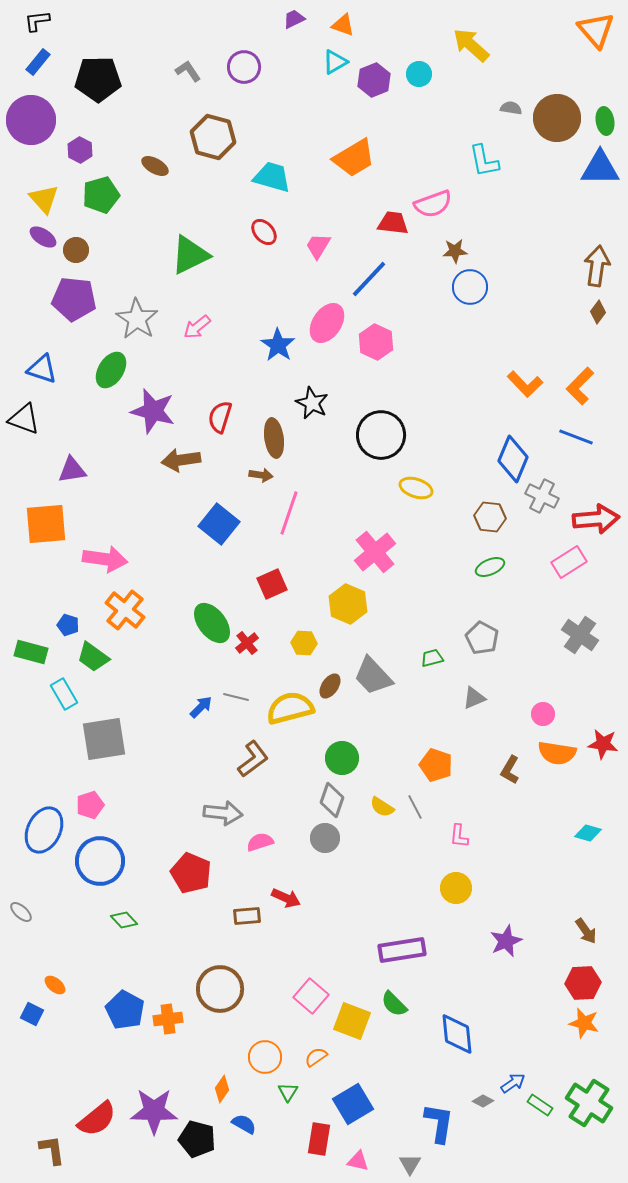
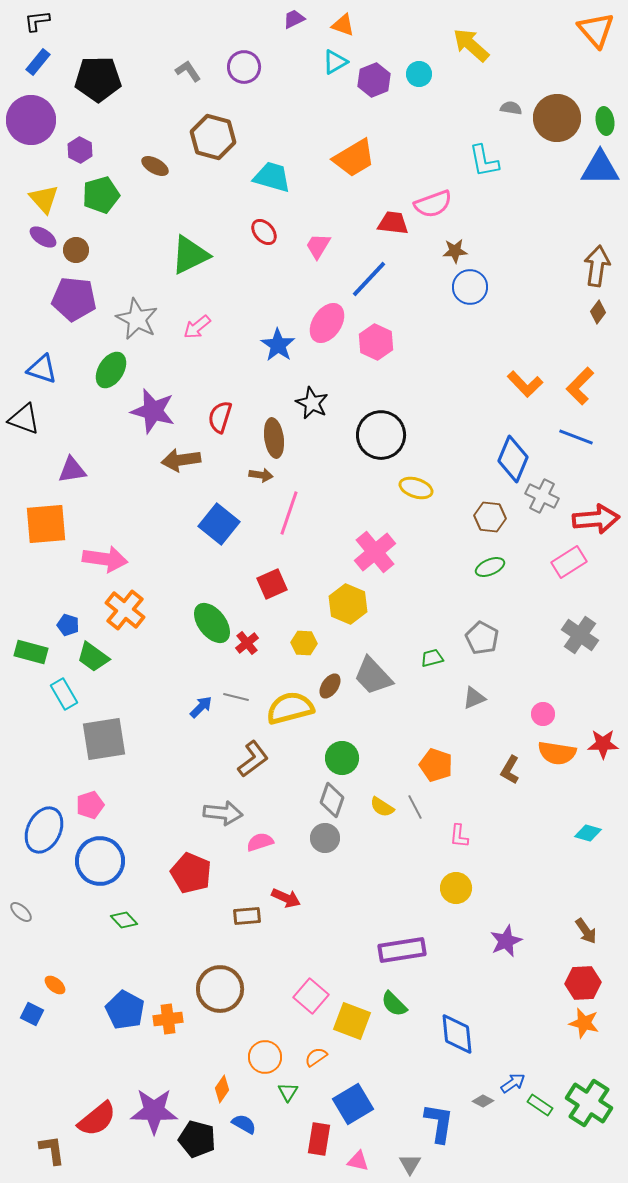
gray star at (137, 319): rotated 6 degrees counterclockwise
red star at (603, 744): rotated 8 degrees counterclockwise
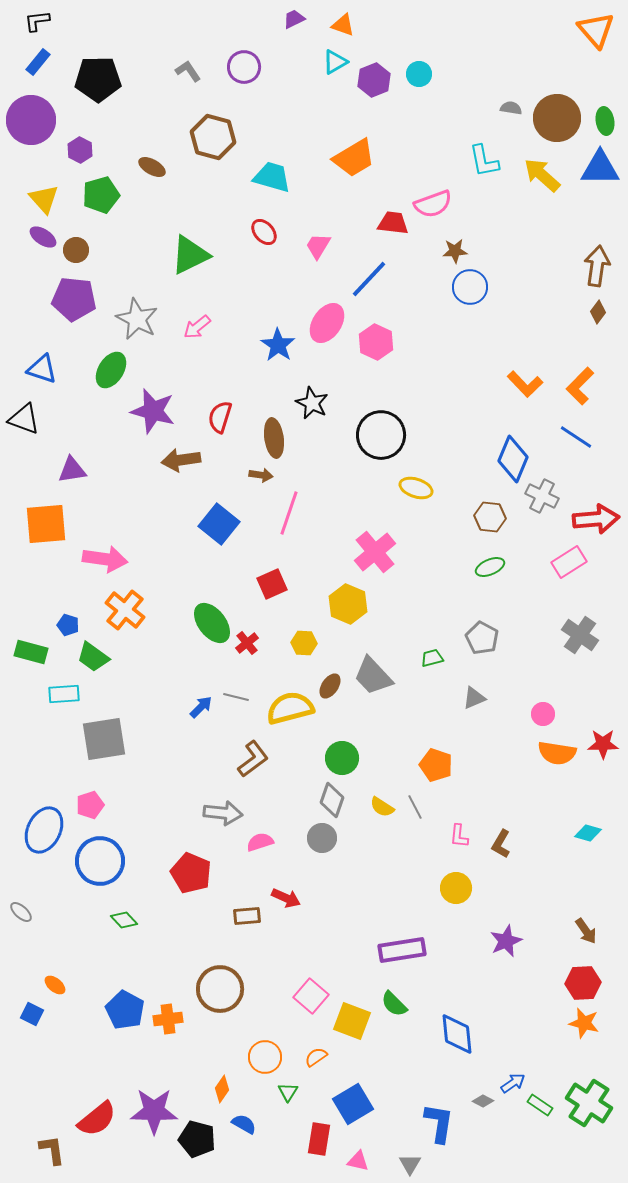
yellow arrow at (471, 45): moved 71 px right, 130 px down
brown ellipse at (155, 166): moved 3 px left, 1 px down
blue line at (576, 437): rotated 12 degrees clockwise
cyan rectangle at (64, 694): rotated 64 degrees counterclockwise
brown L-shape at (510, 770): moved 9 px left, 74 px down
gray circle at (325, 838): moved 3 px left
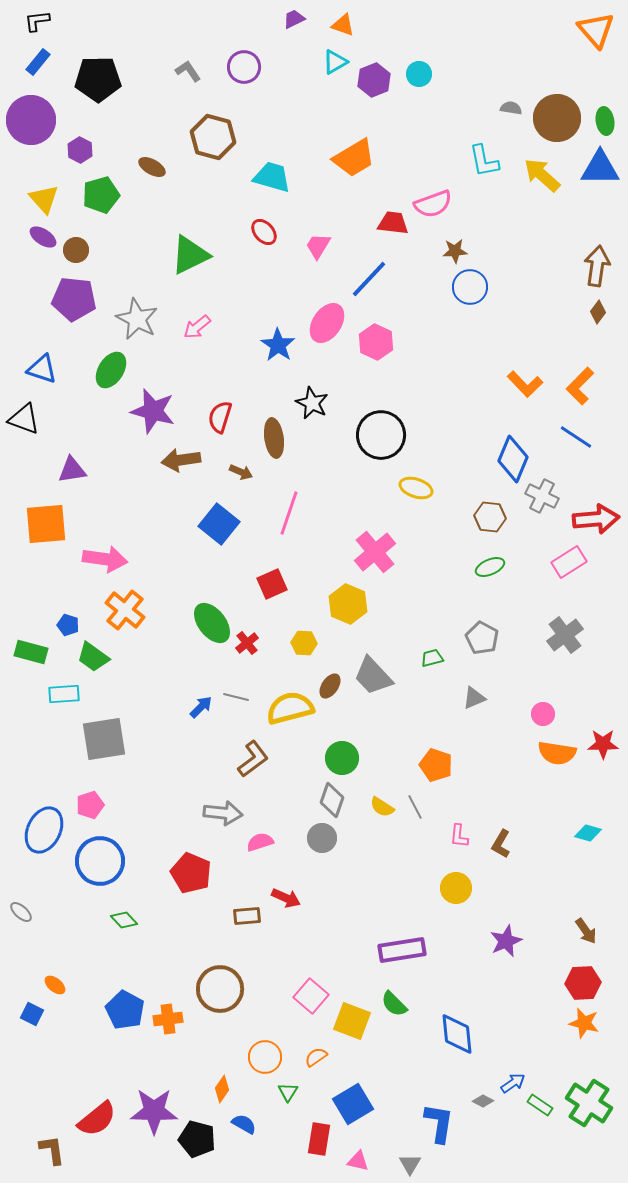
brown arrow at (261, 475): moved 20 px left, 3 px up; rotated 15 degrees clockwise
gray cross at (580, 635): moved 15 px left; rotated 18 degrees clockwise
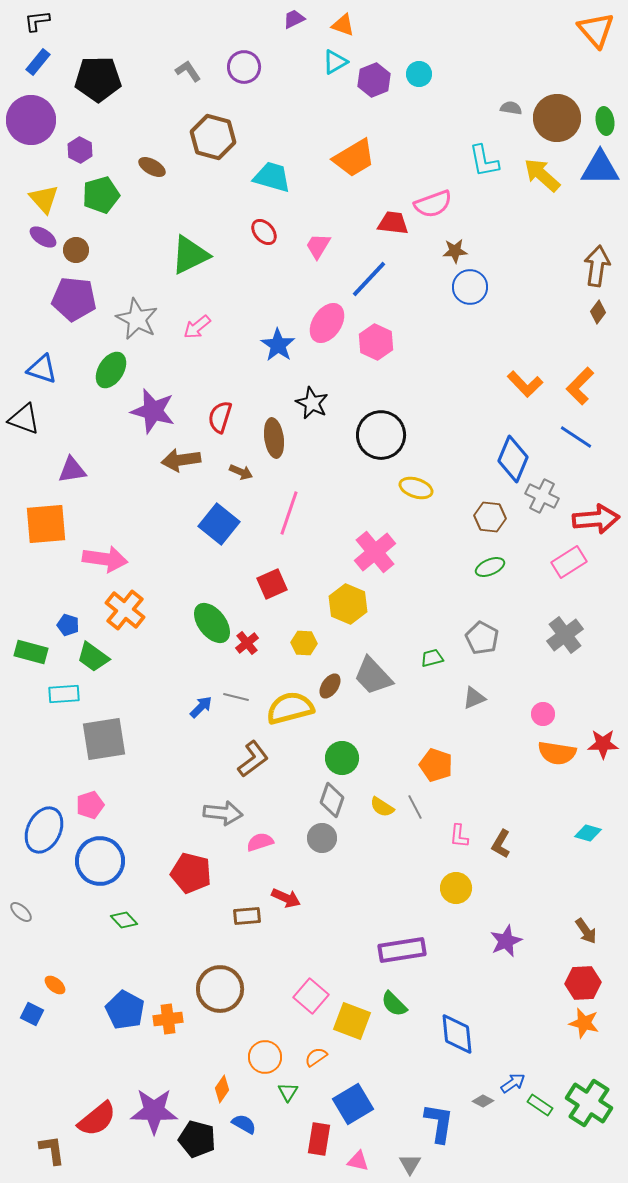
red pentagon at (191, 873): rotated 9 degrees counterclockwise
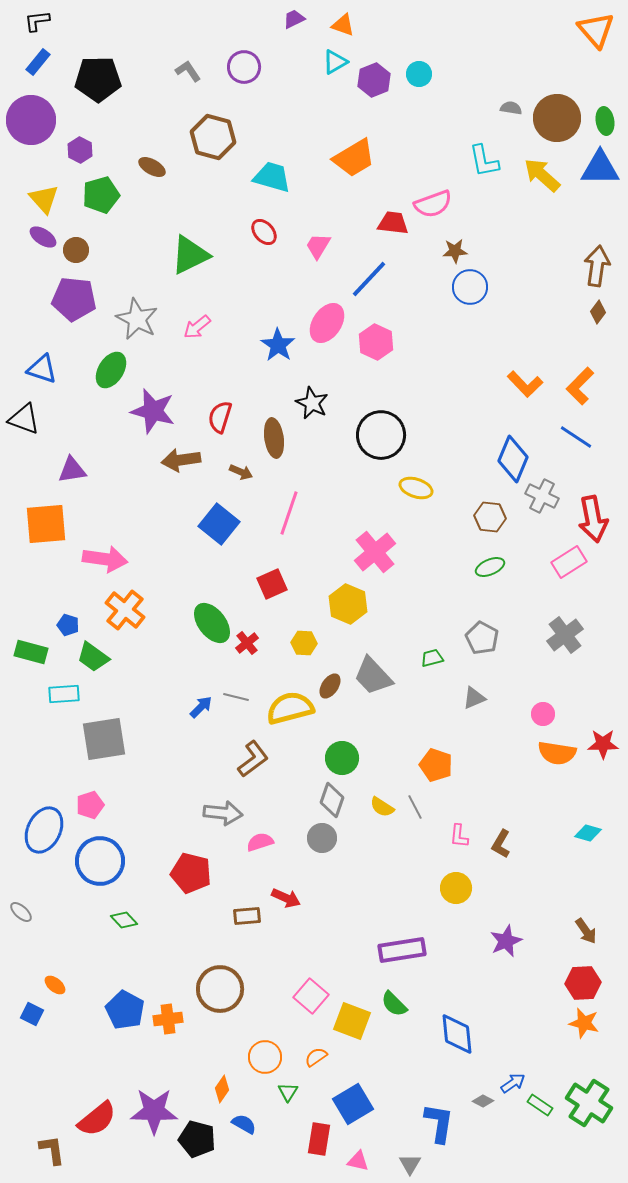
red arrow at (596, 519): moved 3 px left; rotated 84 degrees clockwise
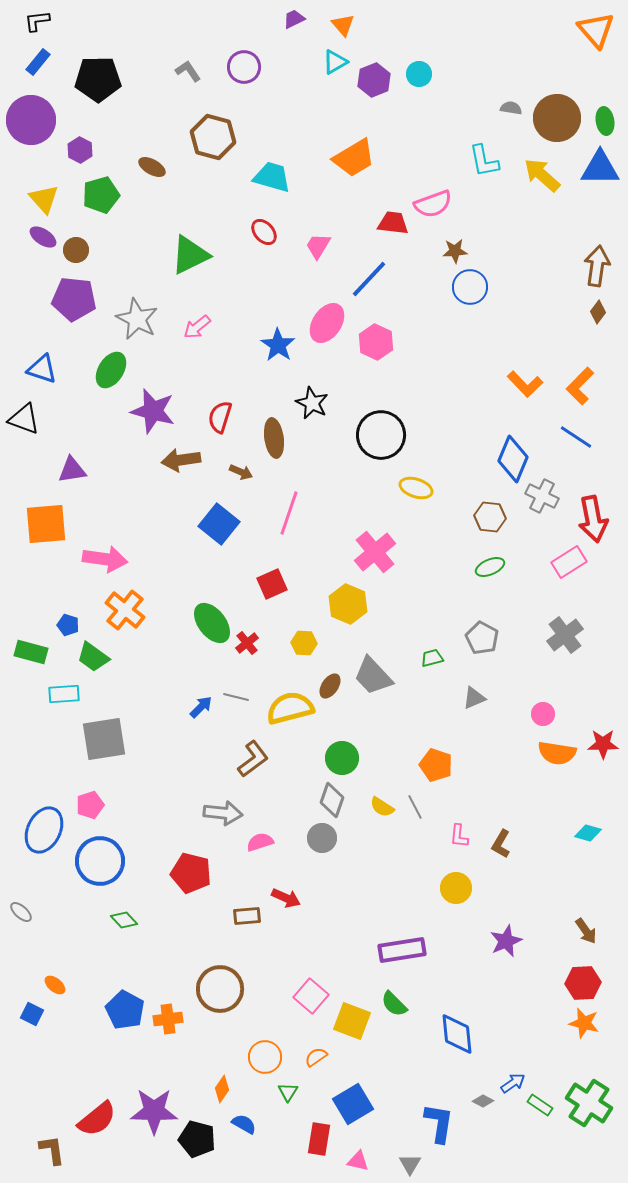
orange triangle at (343, 25): rotated 30 degrees clockwise
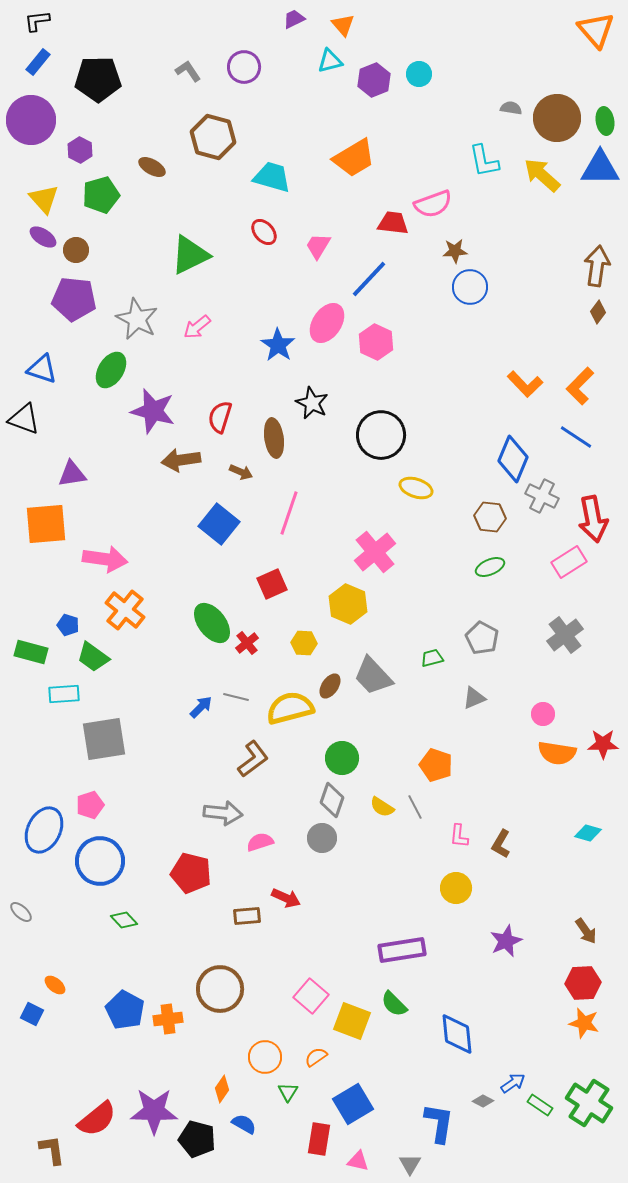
cyan triangle at (335, 62): moved 5 px left, 1 px up; rotated 16 degrees clockwise
purple triangle at (72, 470): moved 4 px down
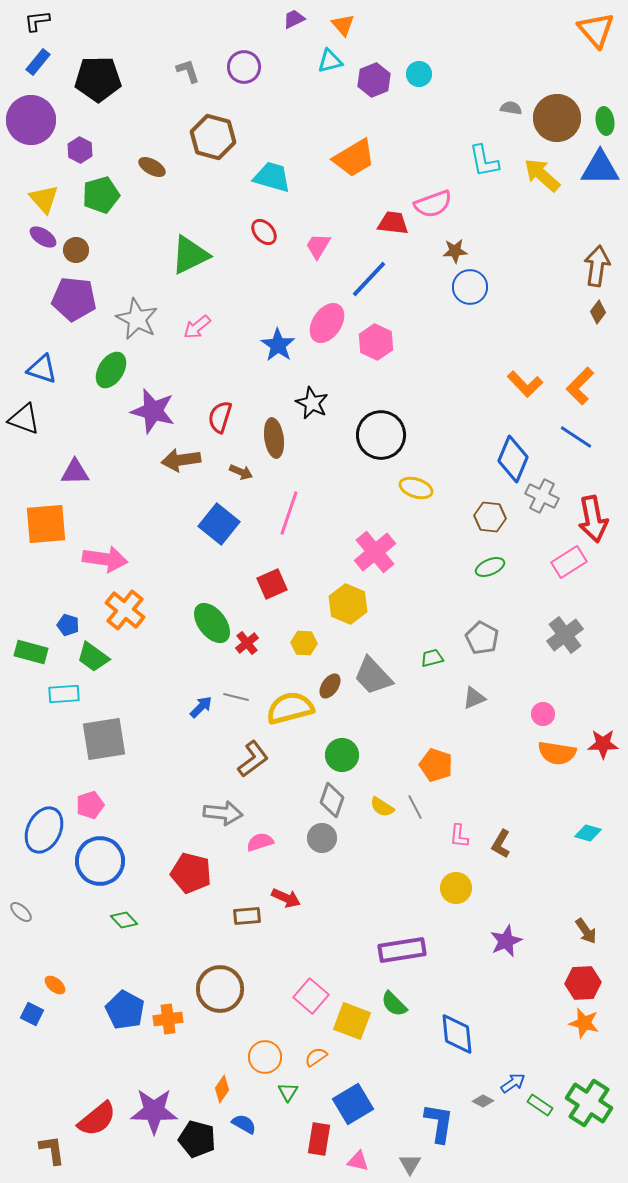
gray L-shape at (188, 71): rotated 16 degrees clockwise
purple triangle at (72, 474): moved 3 px right, 2 px up; rotated 8 degrees clockwise
green circle at (342, 758): moved 3 px up
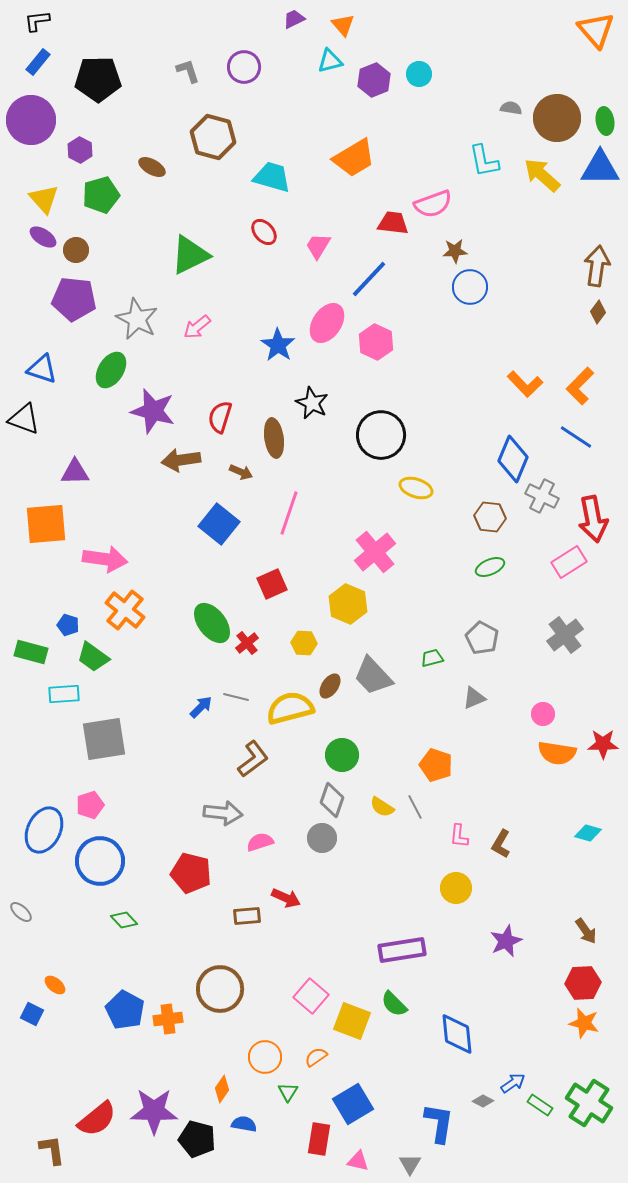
blue semicircle at (244, 1124): rotated 20 degrees counterclockwise
